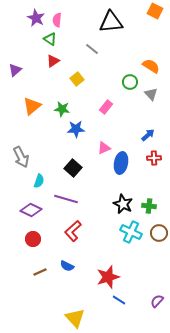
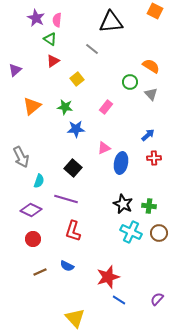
green star: moved 3 px right, 2 px up
red L-shape: rotated 30 degrees counterclockwise
purple semicircle: moved 2 px up
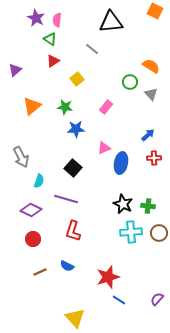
green cross: moved 1 px left
cyan cross: rotated 30 degrees counterclockwise
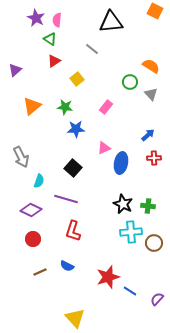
red triangle: moved 1 px right
brown circle: moved 5 px left, 10 px down
blue line: moved 11 px right, 9 px up
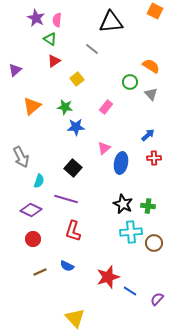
blue star: moved 2 px up
pink triangle: rotated 16 degrees counterclockwise
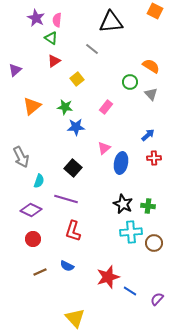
green triangle: moved 1 px right, 1 px up
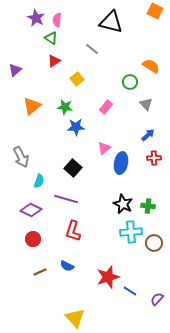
black triangle: rotated 20 degrees clockwise
gray triangle: moved 5 px left, 10 px down
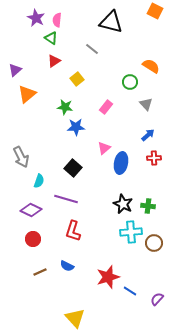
orange triangle: moved 5 px left, 12 px up
